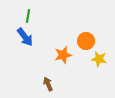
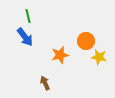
green line: rotated 24 degrees counterclockwise
orange star: moved 3 px left
yellow star: moved 2 px up
brown arrow: moved 3 px left, 1 px up
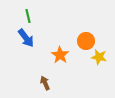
blue arrow: moved 1 px right, 1 px down
orange star: rotated 24 degrees counterclockwise
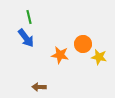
green line: moved 1 px right, 1 px down
orange circle: moved 3 px left, 3 px down
orange star: rotated 24 degrees counterclockwise
brown arrow: moved 6 px left, 4 px down; rotated 64 degrees counterclockwise
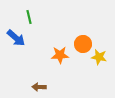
blue arrow: moved 10 px left; rotated 12 degrees counterclockwise
orange star: rotated 12 degrees counterclockwise
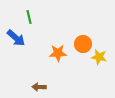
orange star: moved 2 px left, 2 px up
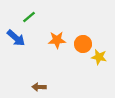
green line: rotated 64 degrees clockwise
orange star: moved 1 px left, 13 px up
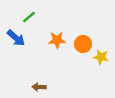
yellow star: moved 2 px right
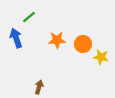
blue arrow: rotated 150 degrees counterclockwise
brown arrow: rotated 104 degrees clockwise
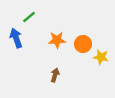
brown arrow: moved 16 px right, 12 px up
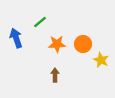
green line: moved 11 px right, 5 px down
orange star: moved 4 px down
yellow star: moved 3 px down; rotated 14 degrees clockwise
brown arrow: rotated 16 degrees counterclockwise
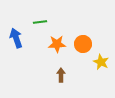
green line: rotated 32 degrees clockwise
yellow star: moved 2 px down
brown arrow: moved 6 px right
